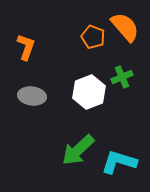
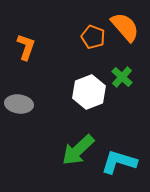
green cross: rotated 25 degrees counterclockwise
gray ellipse: moved 13 px left, 8 px down
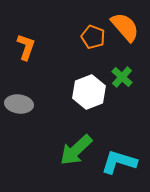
green arrow: moved 2 px left
